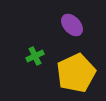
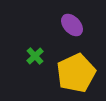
green cross: rotated 18 degrees counterclockwise
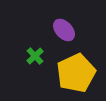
purple ellipse: moved 8 px left, 5 px down
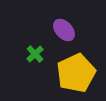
green cross: moved 2 px up
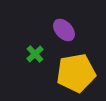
yellow pentagon: rotated 15 degrees clockwise
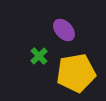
green cross: moved 4 px right, 2 px down
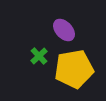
yellow pentagon: moved 2 px left, 4 px up
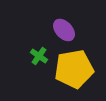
green cross: rotated 12 degrees counterclockwise
